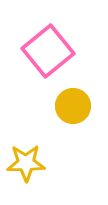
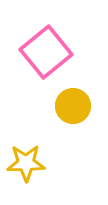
pink square: moved 2 px left, 1 px down
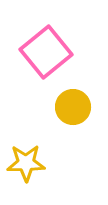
yellow circle: moved 1 px down
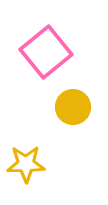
yellow star: moved 1 px down
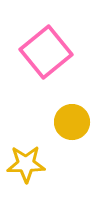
yellow circle: moved 1 px left, 15 px down
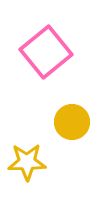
yellow star: moved 1 px right, 2 px up
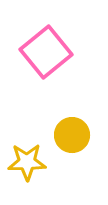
yellow circle: moved 13 px down
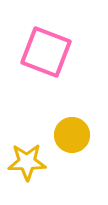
pink square: rotated 30 degrees counterclockwise
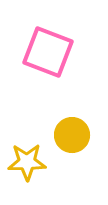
pink square: moved 2 px right
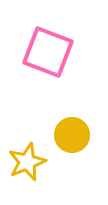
yellow star: rotated 21 degrees counterclockwise
